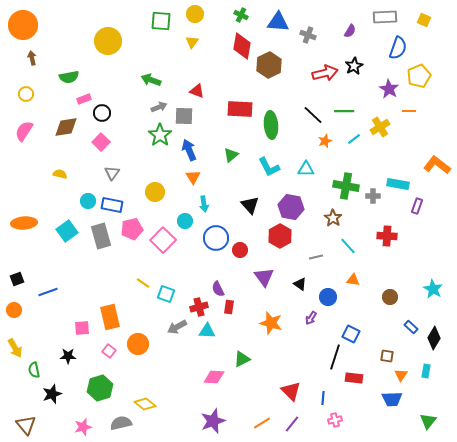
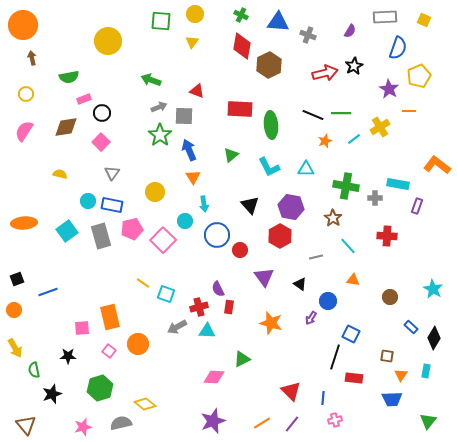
green line at (344, 111): moved 3 px left, 2 px down
black line at (313, 115): rotated 20 degrees counterclockwise
gray cross at (373, 196): moved 2 px right, 2 px down
blue circle at (216, 238): moved 1 px right, 3 px up
blue circle at (328, 297): moved 4 px down
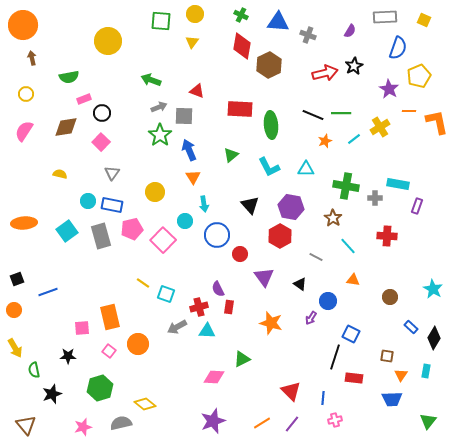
orange L-shape at (437, 165): moved 43 px up; rotated 40 degrees clockwise
red circle at (240, 250): moved 4 px down
gray line at (316, 257): rotated 40 degrees clockwise
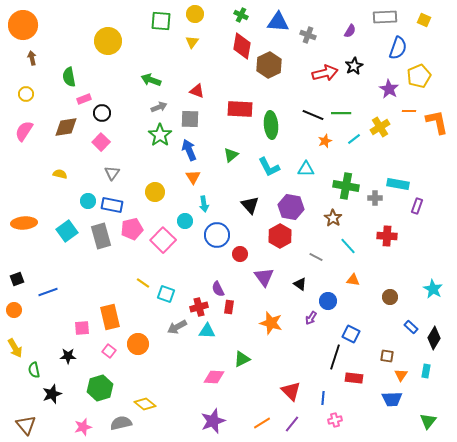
green semicircle at (69, 77): rotated 90 degrees clockwise
gray square at (184, 116): moved 6 px right, 3 px down
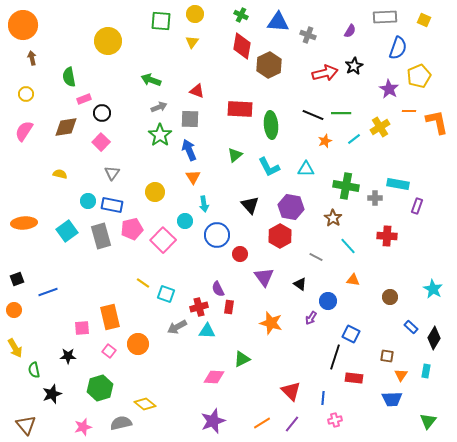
green triangle at (231, 155): moved 4 px right
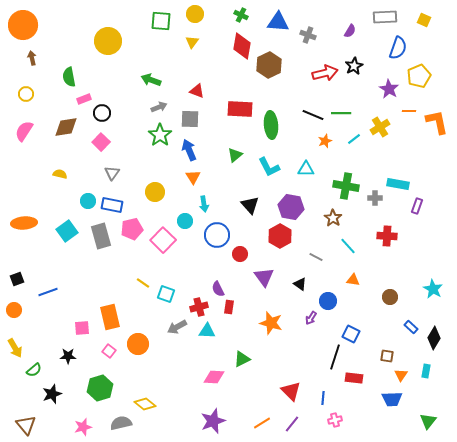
green semicircle at (34, 370): rotated 119 degrees counterclockwise
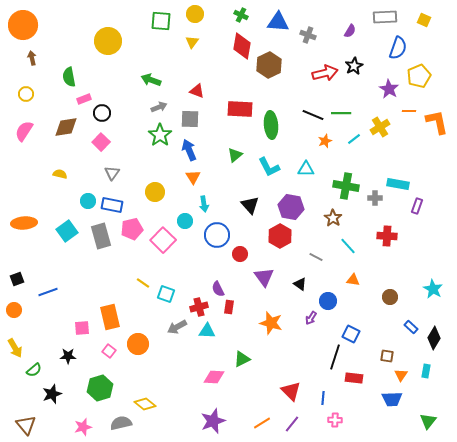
pink cross at (335, 420): rotated 16 degrees clockwise
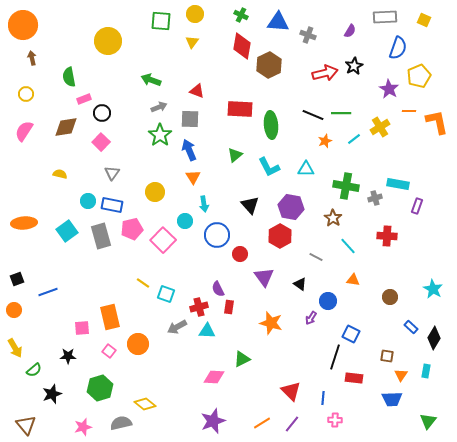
gray cross at (375, 198): rotated 16 degrees counterclockwise
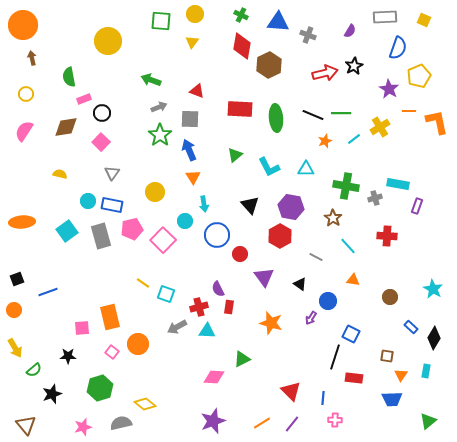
green ellipse at (271, 125): moved 5 px right, 7 px up
orange ellipse at (24, 223): moved 2 px left, 1 px up
pink square at (109, 351): moved 3 px right, 1 px down
green triangle at (428, 421): rotated 12 degrees clockwise
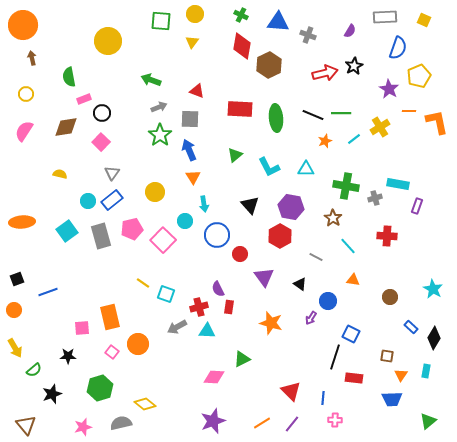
blue rectangle at (112, 205): moved 5 px up; rotated 50 degrees counterclockwise
